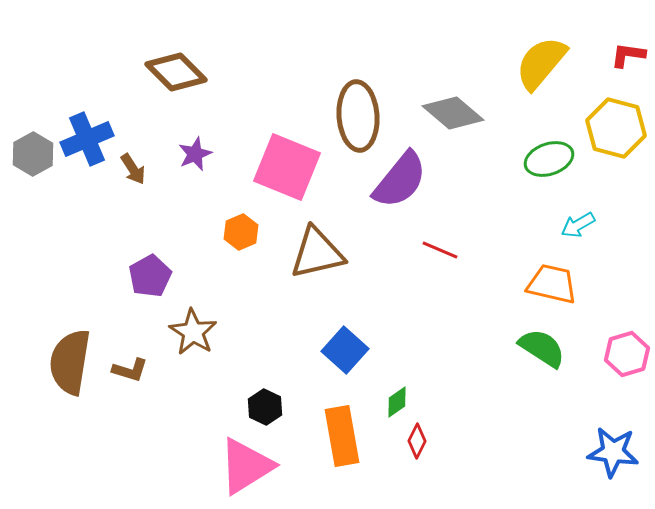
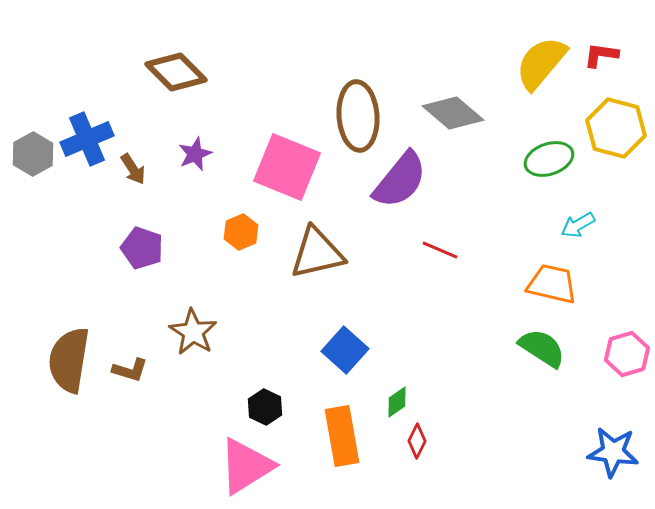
red L-shape: moved 27 px left
purple pentagon: moved 8 px left, 28 px up; rotated 24 degrees counterclockwise
brown semicircle: moved 1 px left, 2 px up
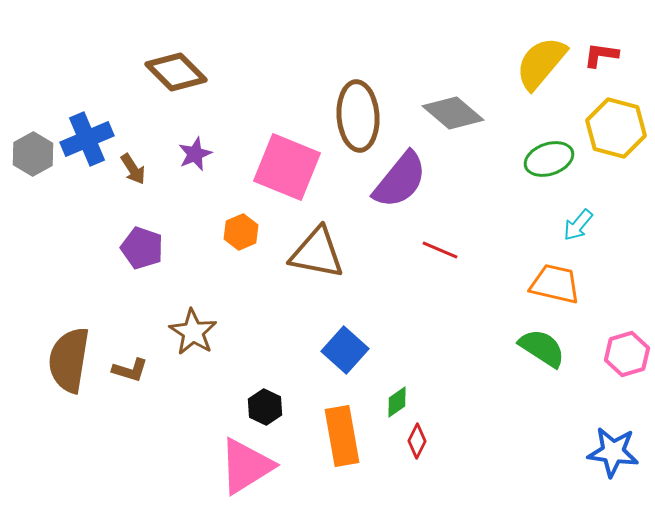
cyan arrow: rotated 20 degrees counterclockwise
brown triangle: rotated 24 degrees clockwise
orange trapezoid: moved 3 px right
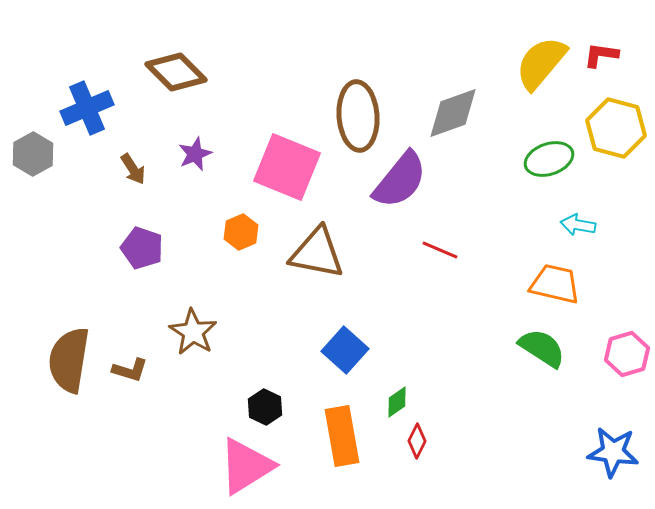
gray diamond: rotated 60 degrees counterclockwise
blue cross: moved 31 px up
cyan arrow: rotated 60 degrees clockwise
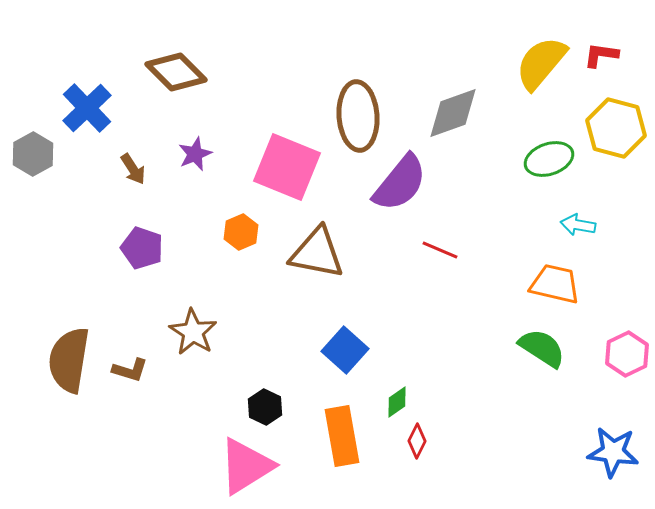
blue cross: rotated 21 degrees counterclockwise
purple semicircle: moved 3 px down
pink hexagon: rotated 9 degrees counterclockwise
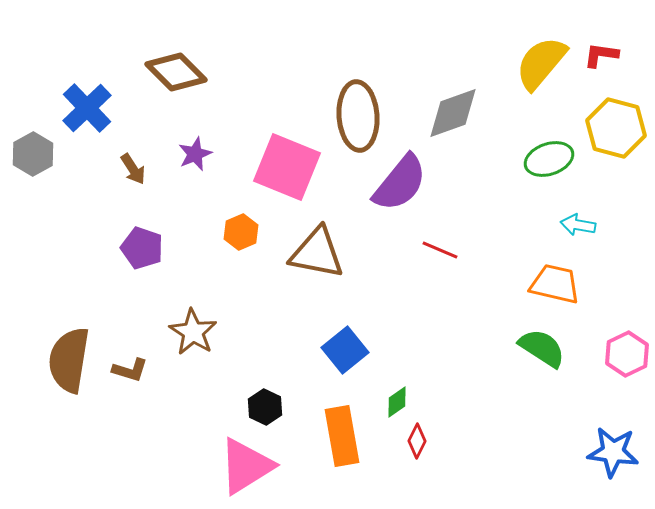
blue square: rotated 9 degrees clockwise
